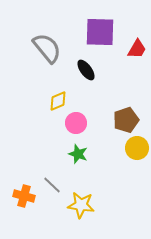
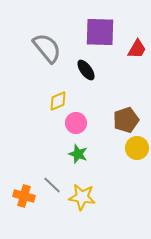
yellow star: moved 1 px right, 8 px up
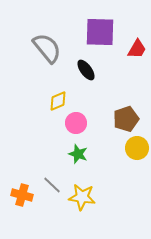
brown pentagon: moved 1 px up
orange cross: moved 2 px left, 1 px up
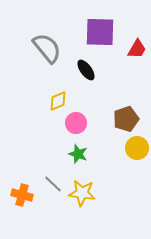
gray line: moved 1 px right, 1 px up
yellow star: moved 4 px up
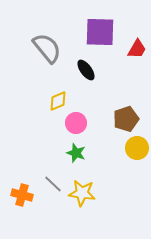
green star: moved 2 px left, 1 px up
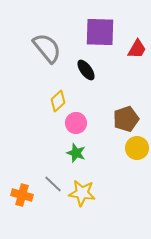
yellow diamond: rotated 20 degrees counterclockwise
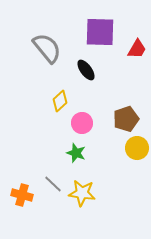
yellow diamond: moved 2 px right
pink circle: moved 6 px right
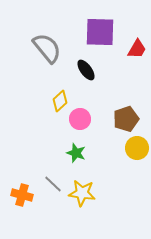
pink circle: moved 2 px left, 4 px up
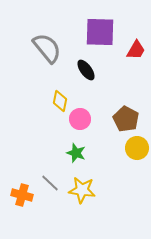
red trapezoid: moved 1 px left, 1 px down
yellow diamond: rotated 35 degrees counterclockwise
brown pentagon: rotated 25 degrees counterclockwise
gray line: moved 3 px left, 1 px up
yellow star: moved 3 px up
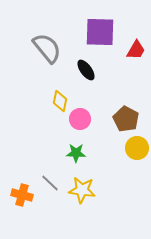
green star: rotated 18 degrees counterclockwise
